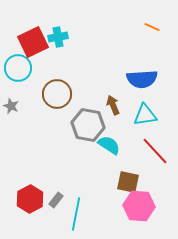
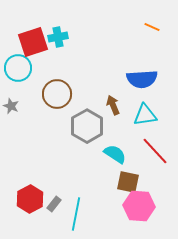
red square: rotated 8 degrees clockwise
gray hexagon: moved 1 px left, 1 px down; rotated 20 degrees clockwise
cyan semicircle: moved 6 px right, 9 px down
gray rectangle: moved 2 px left, 4 px down
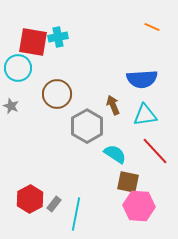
red square: rotated 28 degrees clockwise
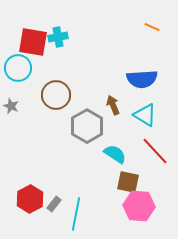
brown circle: moved 1 px left, 1 px down
cyan triangle: rotated 40 degrees clockwise
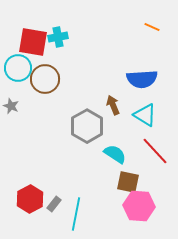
brown circle: moved 11 px left, 16 px up
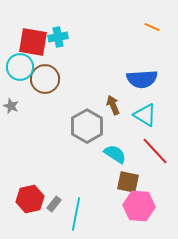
cyan circle: moved 2 px right, 1 px up
red hexagon: rotated 16 degrees clockwise
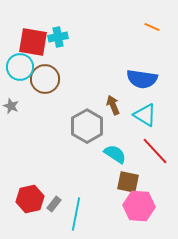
blue semicircle: rotated 12 degrees clockwise
